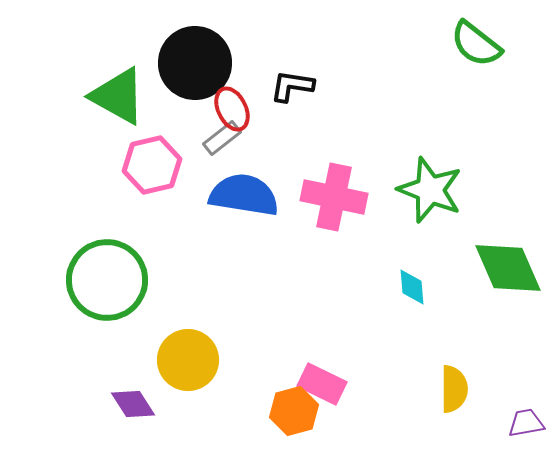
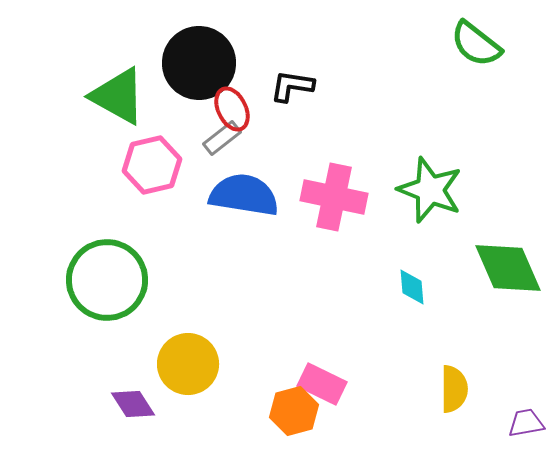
black circle: moved 4 px right
yellow circle: moved 4 px down
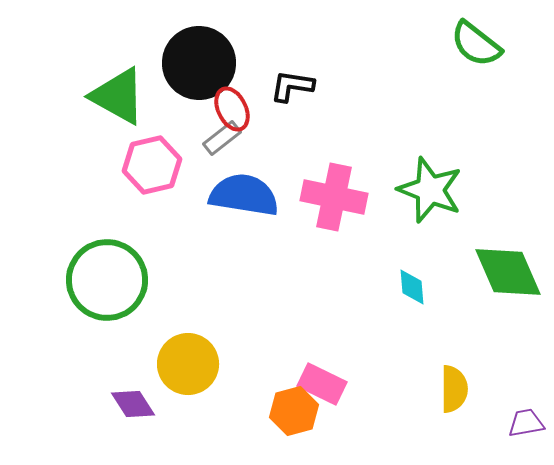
green diamond: moved 4 px down
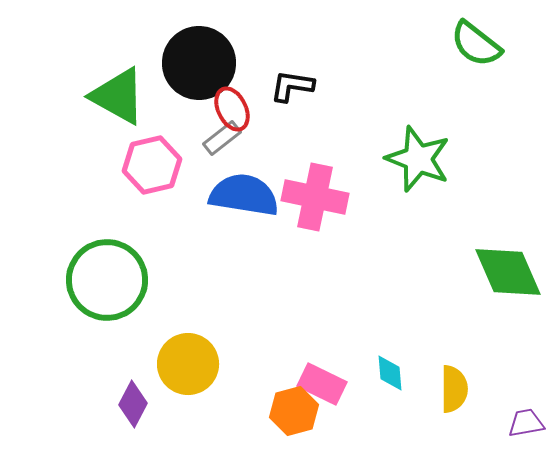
green star: moved 12 px left, 31 px up
pink cross: moved 19 px left
cyan diamond: moved 22 px left, 86 px down
purple diamond: rotated 60 degrees clockwise
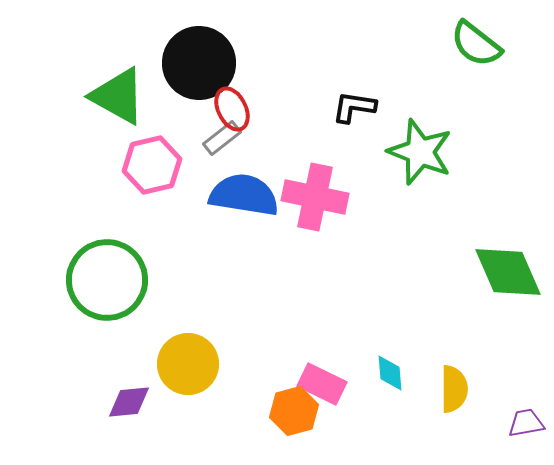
black L-shape: moved 62 px right, 21 px down
green star: moved 2 px right, 7 px up
purple diamond: moved 4 px left, 2 px up; rotated 57 degrees clockwise
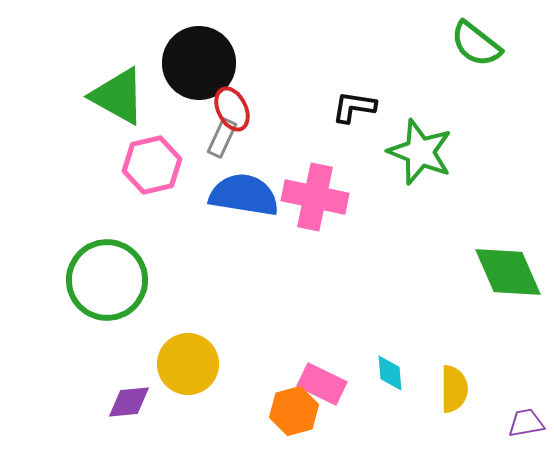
gray rectangle: rotated 27 degrees counterclockwise
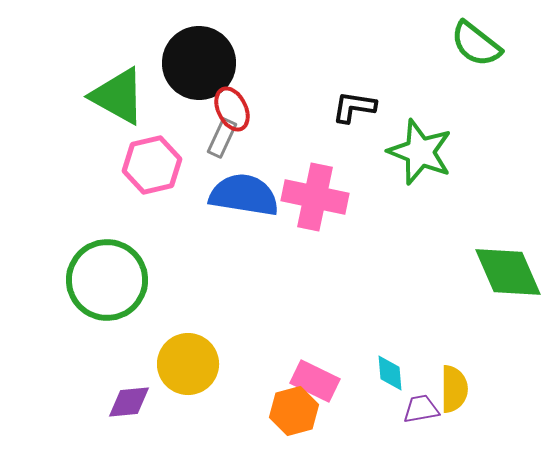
pink rectangle: moved 7 px left, 3 px up
purple trapezoid: moved 105 px left, 14 px up
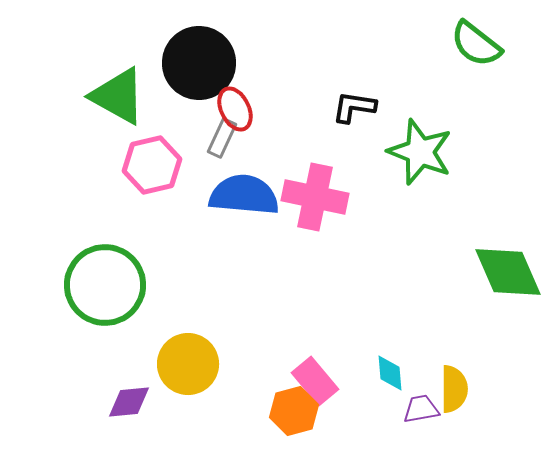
red ellipse: moved 3 px right
blue semicircle: rotated 4 degrees counterclockwise
green circle: moved 2 px left, 5 px down
pink rectangle: rotated 24 degrees clockwise
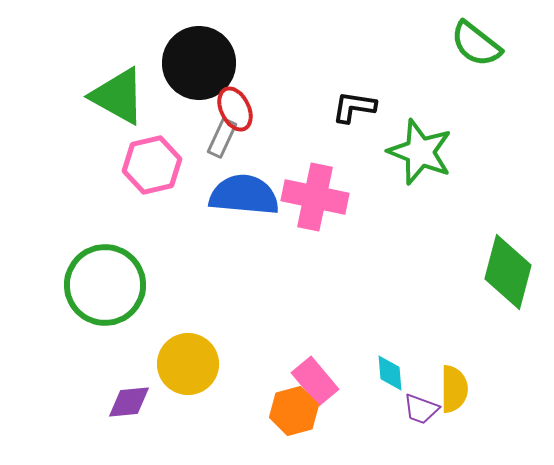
green diamond: rotated 38 degrees clockwise
purple trapezoid: rotated 150 degrees counterclockwise
